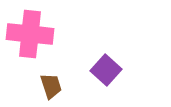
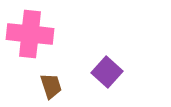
purple square: moved 1 px right, 2 px down
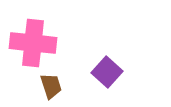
pink cross: moved 3 px right, 9 px down
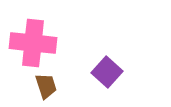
brown trapezoid: moved 5 px left
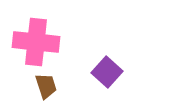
pink cross: moved 3 px right, 1 px up
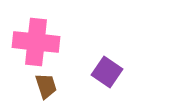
purple square: rotated 8 degrees counterclockwise
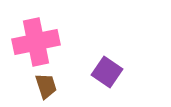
pink cross: rotated 18 degrees counterclockwise
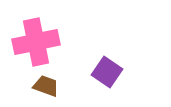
brown trapezoid: rotated 52 degrees counterclockwise
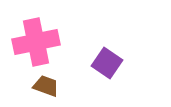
purple square: moved 9 px up
